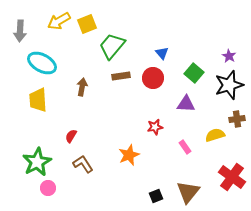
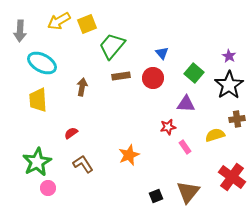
black star: rotated 16 degrees counterclockwise
red star: moved 13 px right
red semicircle: moved 3 px up; rotated 24 degrees clockwise
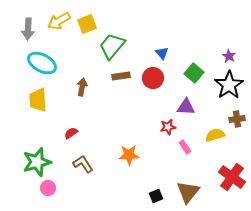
gray arrow: moved 8 px right, 2 px up
purple triangle: moved 3 px down
orange star: rotated 20 degrees clockwise
green star: rotated 12 degrees clockwise
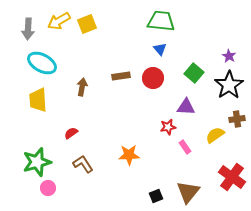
green trapezoid: moved 49 px right, 25 px up; rotated 56 degrees clockwise
blue triangle: moved 2 px left, 4 px up
yellow semicircle: rotated 18 degrees counterclockwise
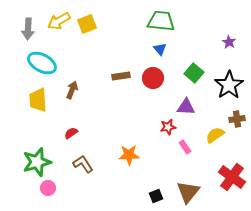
purple star: moved 14 px up
brown arrow: moved 10 px left, 3 px down; rotated 12 degrees clockwise
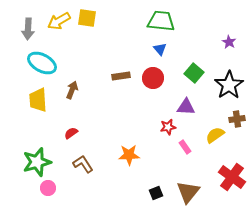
yellow square: moved 6 px up; rotated 30 degrees clockwise
black square: moved 3 px up
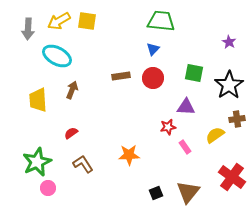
yellow square: moved 3 px down
blue triangle: moved 7 px left; rotated 24 degrees clockwise
cyan ellipse: moved 15 px right, 7 px up
green square: rotated 30 degrees counterclockwise
green star: rotated 8 degrees counterclockwise
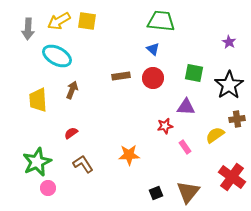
blue triangle: rotated 32 degrees counterclockwise
red star: moved 3 px left, 1 px up
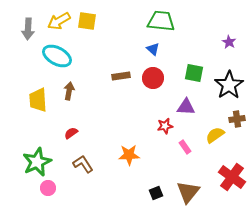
brown arrow: moved 3 px left, 1 px down; rotated 12 degrees counterclockwise
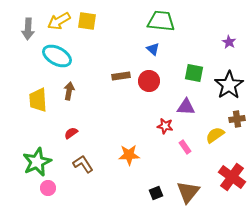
red circle: moved 4 px left, 3 px down
red star: rotated 21 degrees clockwise
